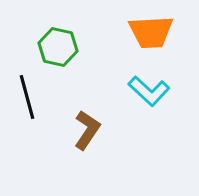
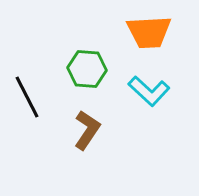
orange trapezoid: moved 2 px left
green hexagon: moved 29 px right, 22 px down; rotated 9 degrees counterclockwise
black line: rotated 12 degrees counterclockwise
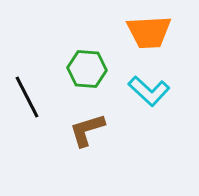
brown L-shape: rotated 141 degrees counterclockwise
